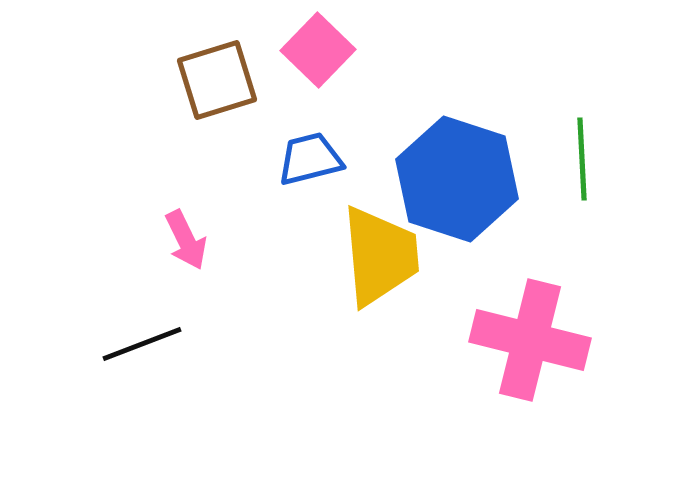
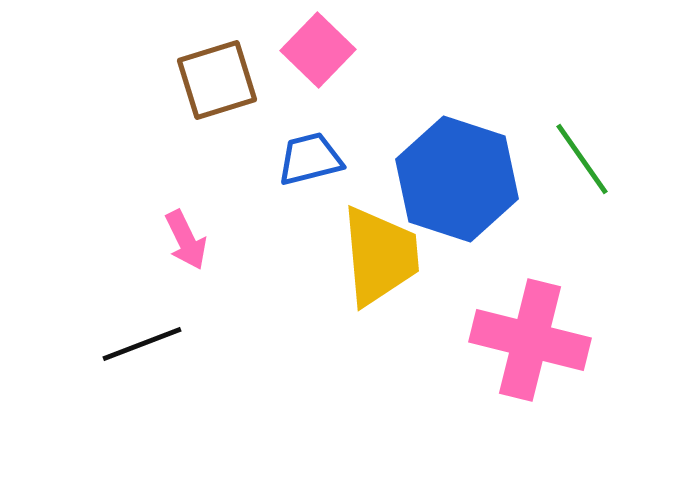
green line: rotated 32 degrees counterclockwise
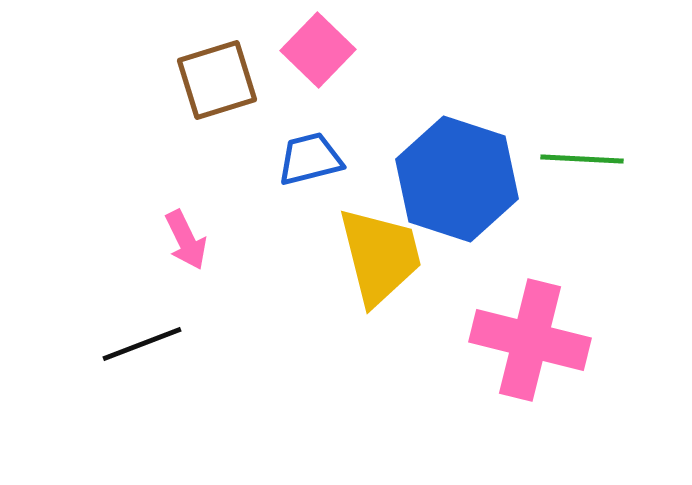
green line: rotated 52 degrees counterclockwise
yellow trapezoid: rotated 9 degrees counterclockwise
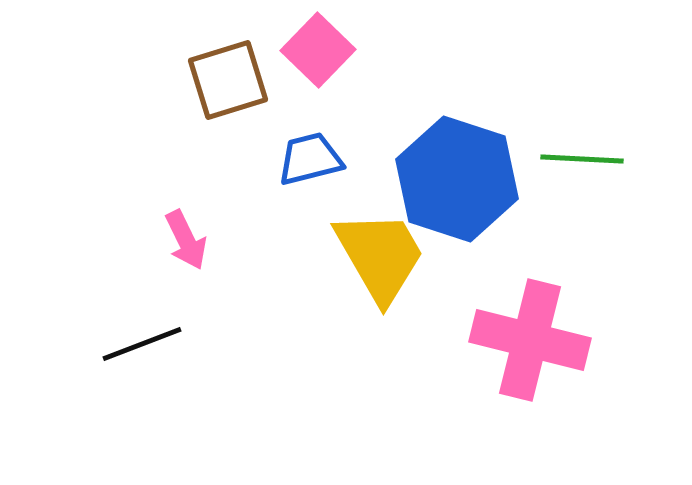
brown square: moved 11 px right
yellow trapezoid: rotated 16 degrees counterclockwise
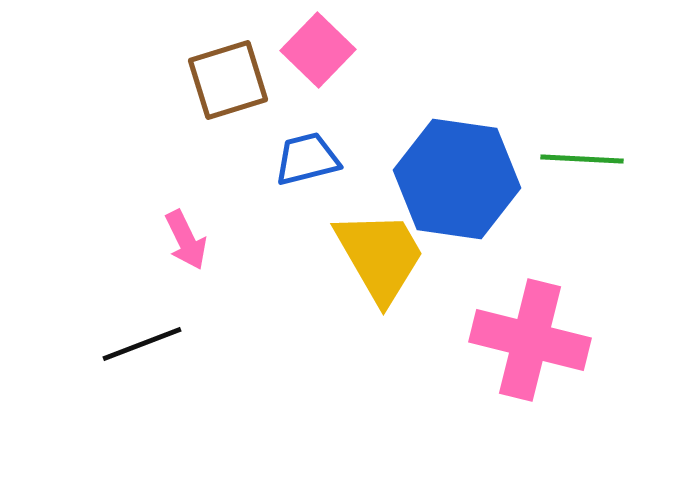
blue trapezoid: moved 3 px left
blue hexagon: rotated 10 degrees counterclockwise
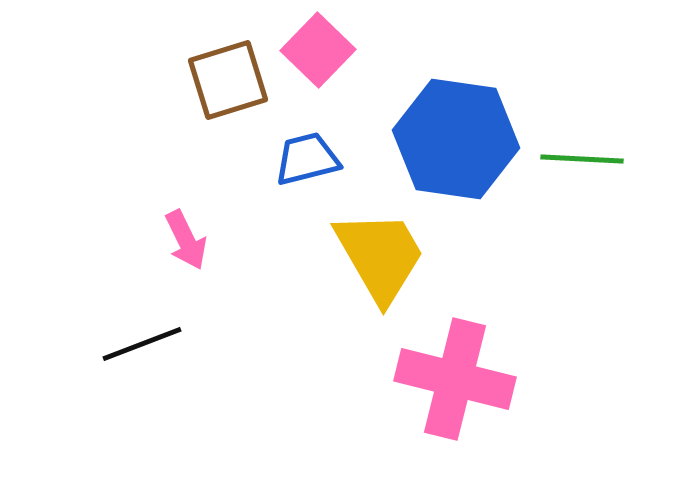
blue hexagon: moved 1 px left, 40 px up
pink cross: moved 75 px left, 39 px down
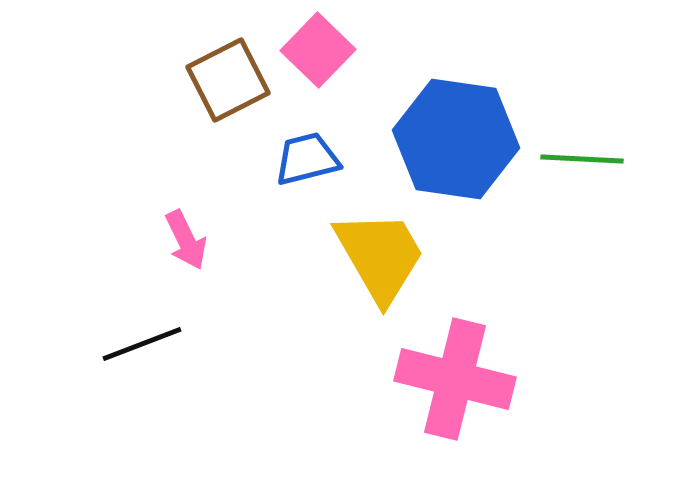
brown square: rotated 10 degrees counterclockwise
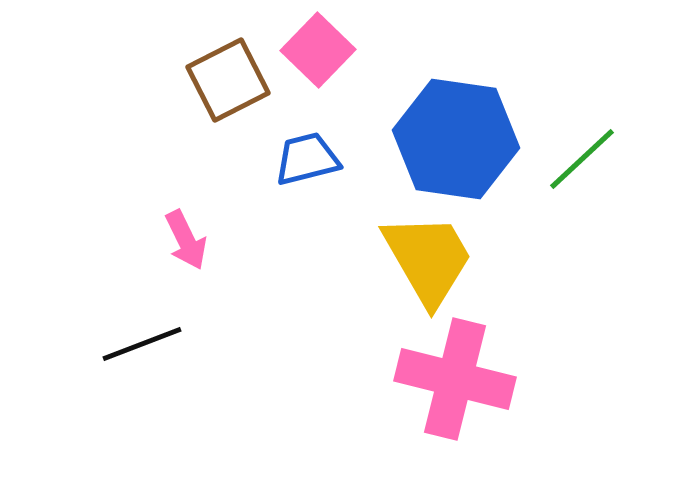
green line: rotated 46 degrees counterclockwise
yellow trapezoid: moved 48 px right, 3 px down
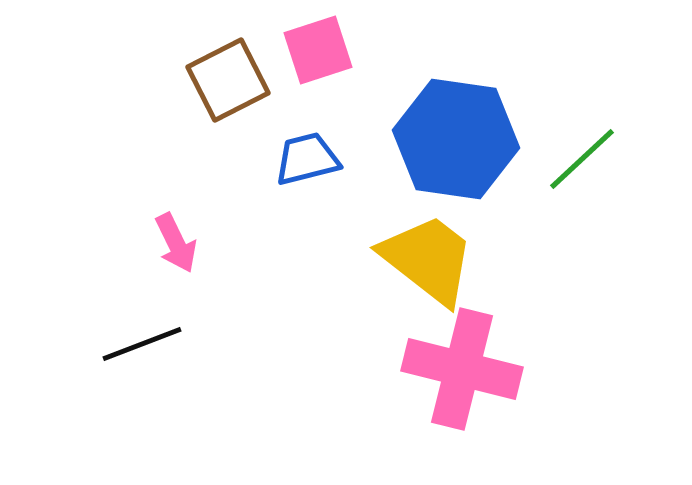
pink square: rotated 28 degrees clockwise
pink arrow: moved 10 px left, 3 px down
yellow trapezoid: rotated 22 degrees counterclockwise
pink cross: moved 7 px right, 10 px up
